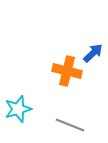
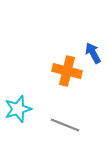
blue arrow: rotated 75 degrees counterclockwise
gray line: moved 5 px left
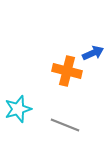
blue arrow: rotated 95 degrees clockwise
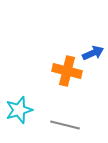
cyan star: moved 1 px right, 1 px down
gray line: rotated 8 degrees counterclockwise
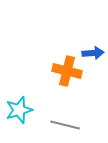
blue arrow: rotated 20 degrees clockwise
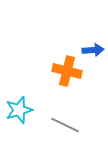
blue arrow: moved 3 px up
gray line: rotated 12 degrees clockwise
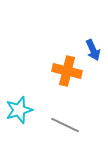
blue arrow: rotated 70 degrees clockwise
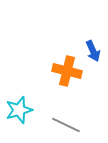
blue arrow: moved 1 px down
gray line: moved 1 px right
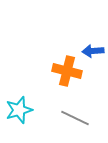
blue arrow: rotated 110 degrees clockwise
gray line: moved 9 px right, 7 px up
